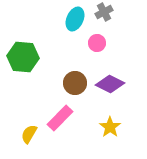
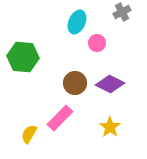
gray cross: moved 18 px right
cyan ellipse: moved 2 px right, 3 px down
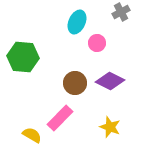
gray cross: moved 1 px left
purple diamond: moved 3 px up
yellow star: rotated 15 degrees counterclockwise
yellow semicircle: moved 3 px right, 1 px down; rotated 90 degrees clockwise
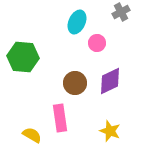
purple diamond: rotated 52 degrees counterclockwise
pink rectangle: rotated 52 degrees counterclockwise
yellow star: moved 4 px down
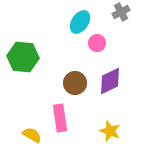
cyan ellipse: moved 3 px right; rotated 10 degrees clockwise
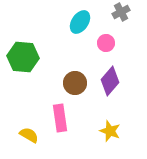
pink circle: moved 9 px right
purple diamond: rotated 24 degrees counterclockwise
yellow semicircle: moved 3 px left
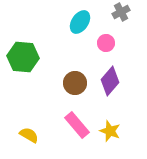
pink rectangle: moved 17 px right, 7 px down; rotated 32 degrees counterclockwise
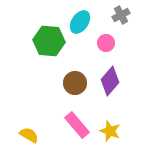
gray cross: moved 3 px down
green hexagon: moved 26 px right, 16 px up
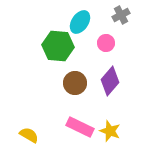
green hexagon: moved 9 px right, 5 px down
pink rectangle: moved 3 px right, 2 px down; rotated 24 degrees counterclockwise
